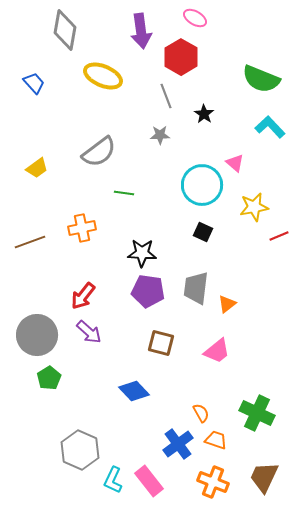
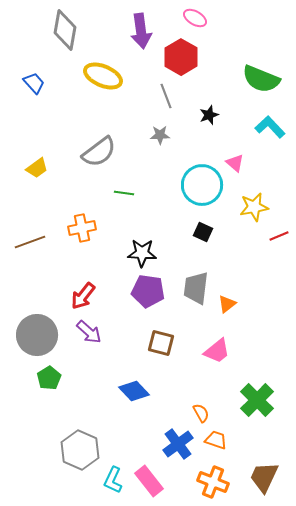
black star at (204, 114): moved 5 px right, 1 px down; rotated 18 degrees clockwise
green cross at (257, 413): moved 13 px up; rotated 20 degrees clockwise
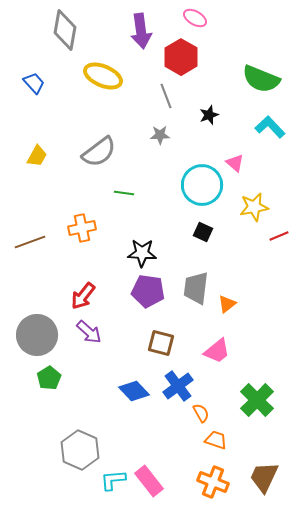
yellow trapezoid at (37, 168): moved 12 px up; rotated 25 degrees counterclockwise
blue cross at (178, 444): moved 58 px up
cyan L-shape at (113, 480): rotated 60 degrees clockwise
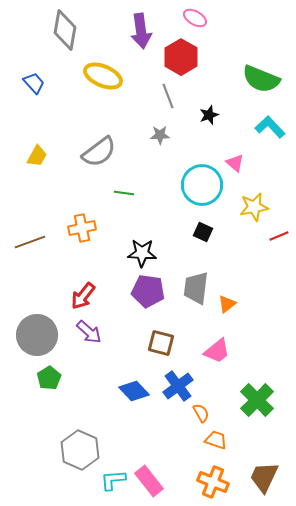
gray line at (166, 96): moved 2 px right
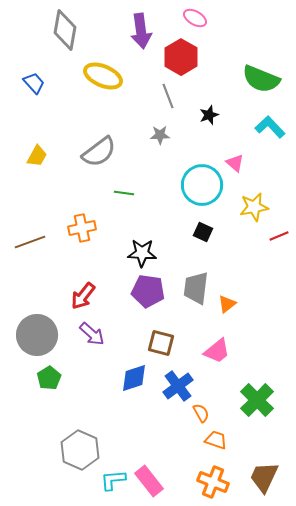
purple arrow at (89, 332): moved 3 px right, 2 px down
blue diamond at (134, 391): moved 13 px up; rotated 64 degrees counterclockwise
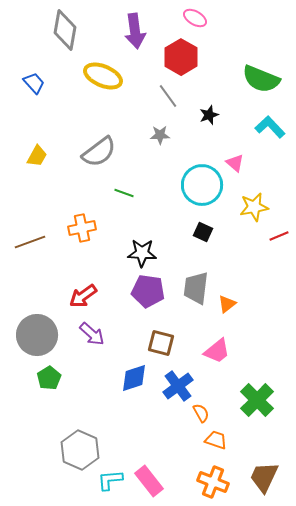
purple arrow at (141, 31): moved 6 px left
gray line at (168, 96): rotated 15 degrees counterclockwise
green line at (124, 193): rotated 12 degrees clockwise
red arrow at (83, 296): rotated 16 degrees clockwise
cyan L-shape at (113, 480): moved 3 px left
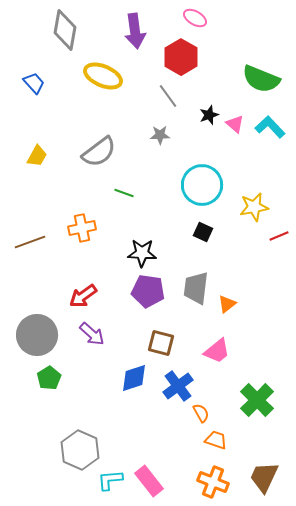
pink triangle at (235, 163): moved 39 px up
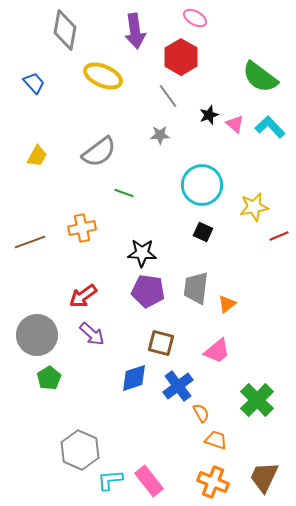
green semicircle at (261, 79): moved 1 px left, 2 px up; rotated 15 degrees clockwise
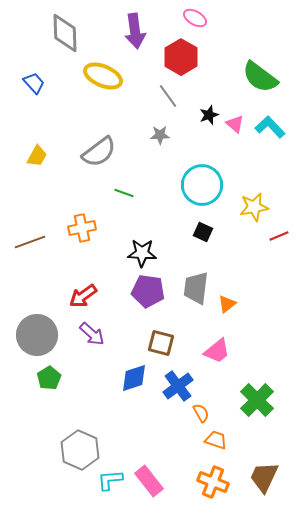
gray diamond at (65, 30): moved 3 px down; rotated 12 degrees counterclockwise
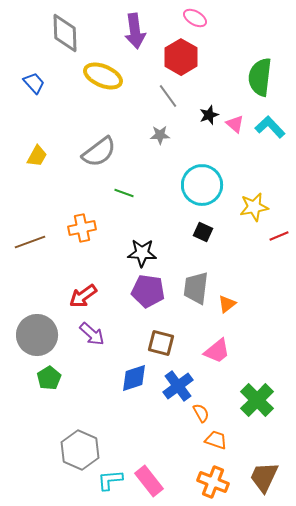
green semicircle at (260, 77): rotated 60 degrees clockwise
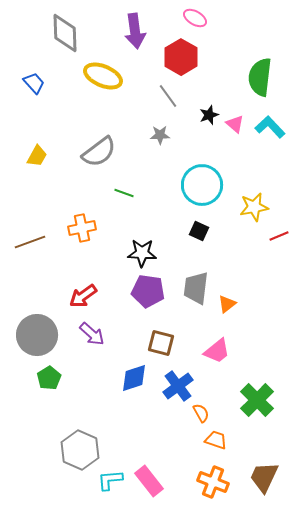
black square at (203, 232): moved 4 px left, 1 px up
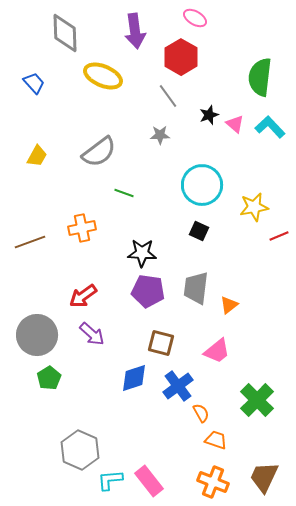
orange triangle at (227, 304): moved 2 px right, 1 px down
